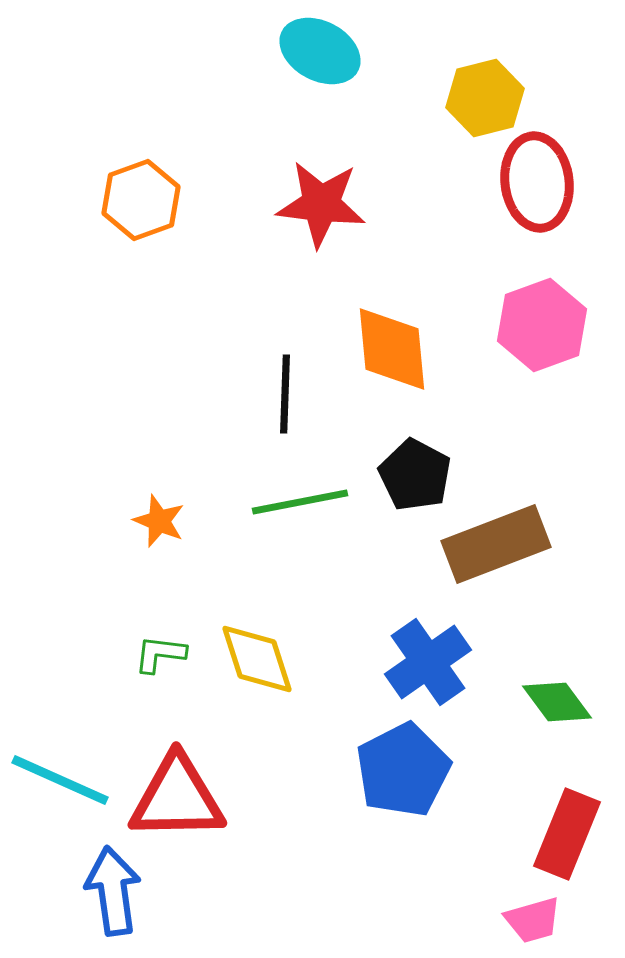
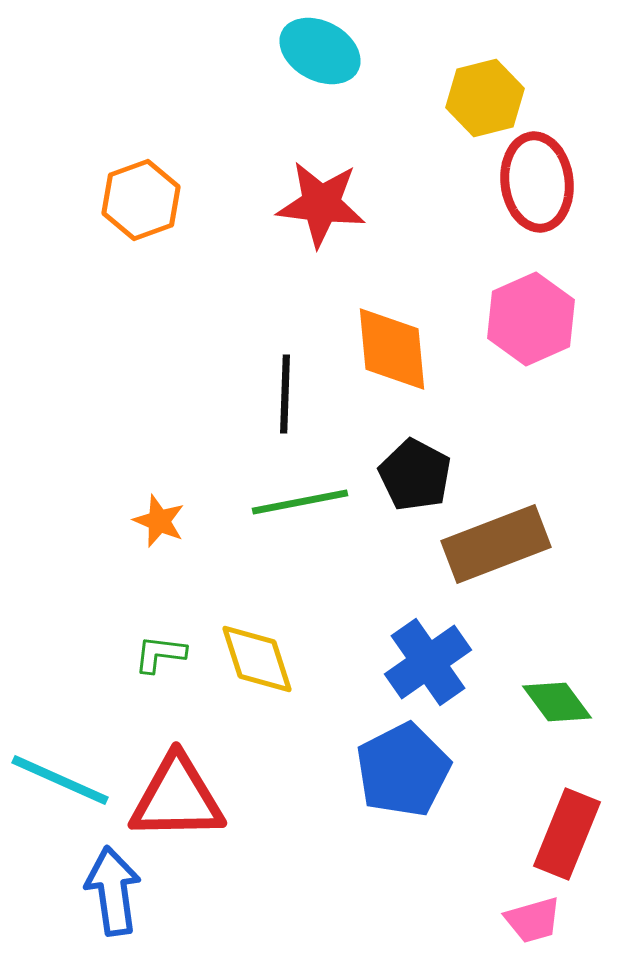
pink hexagon: moved 11 px left, 6 px up; rotated 4 degrees counterclockwise
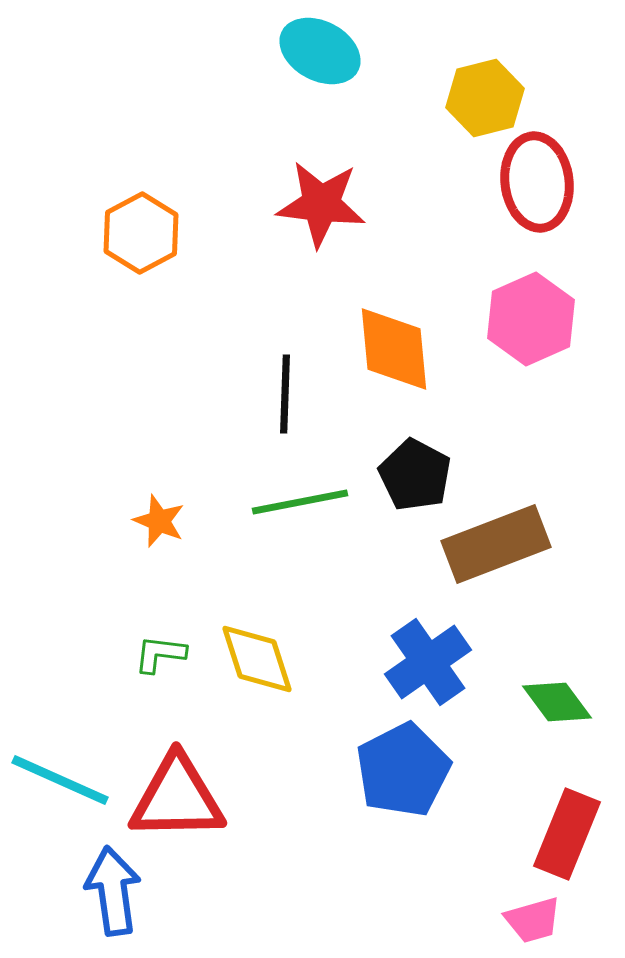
orange hexagon: moved 33 px down; rotated 8 degrees counterclockwise
orange diamond: moved 2 px right
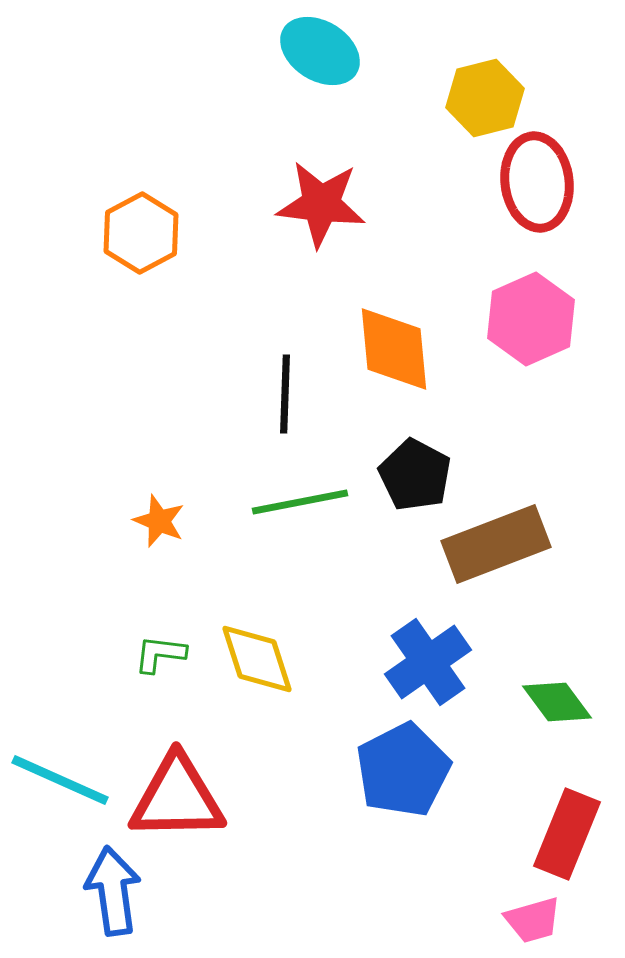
cyan ellipse: rotated 4 degrees clockwise
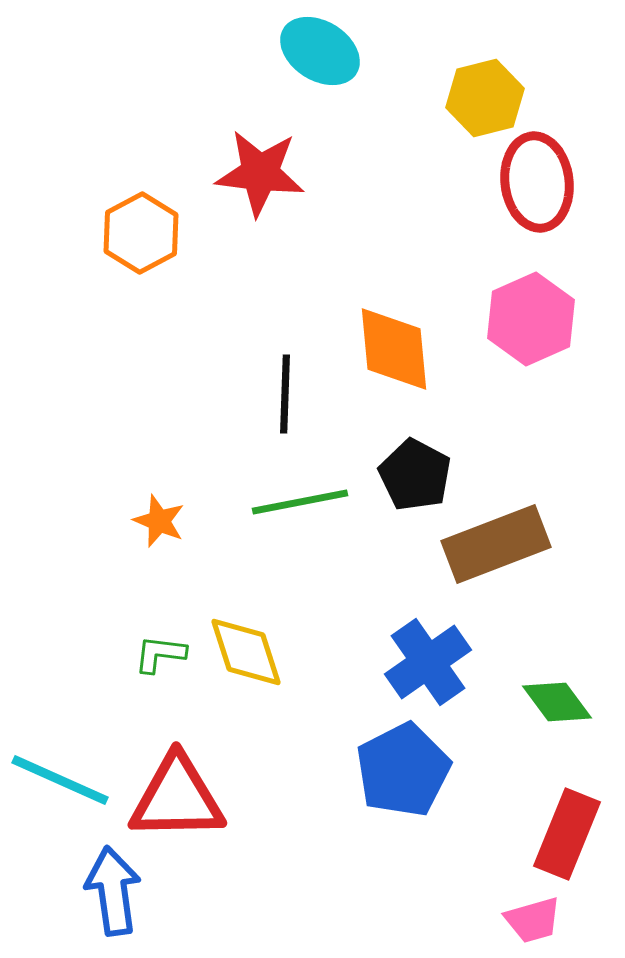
red star: moved 61 px left, 31 px up
yellow diamond: moved 11 px left, 7 px up
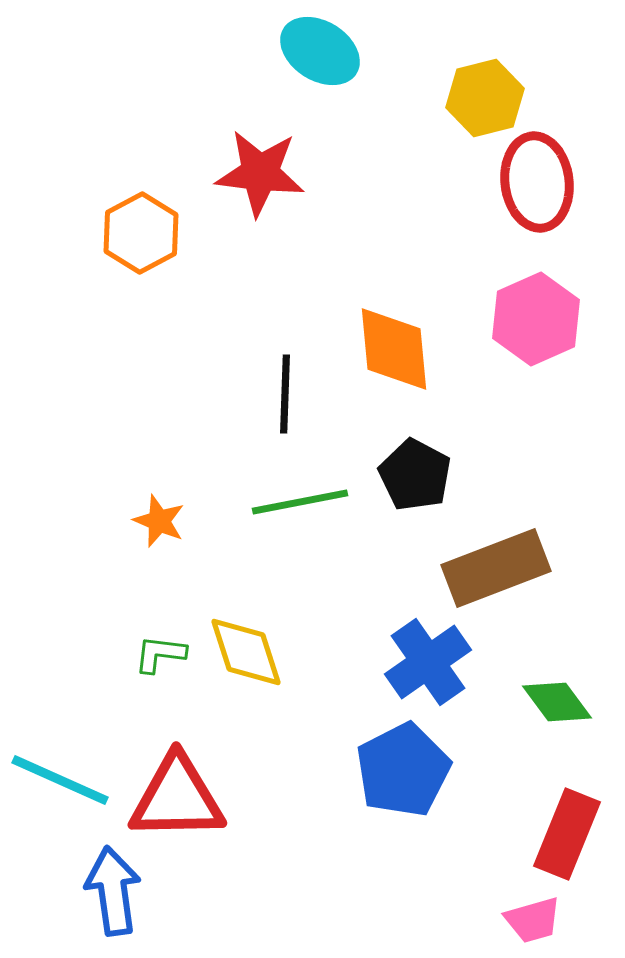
pink hexagon: moved 5 px right
brown rectangle: moved 24 px down
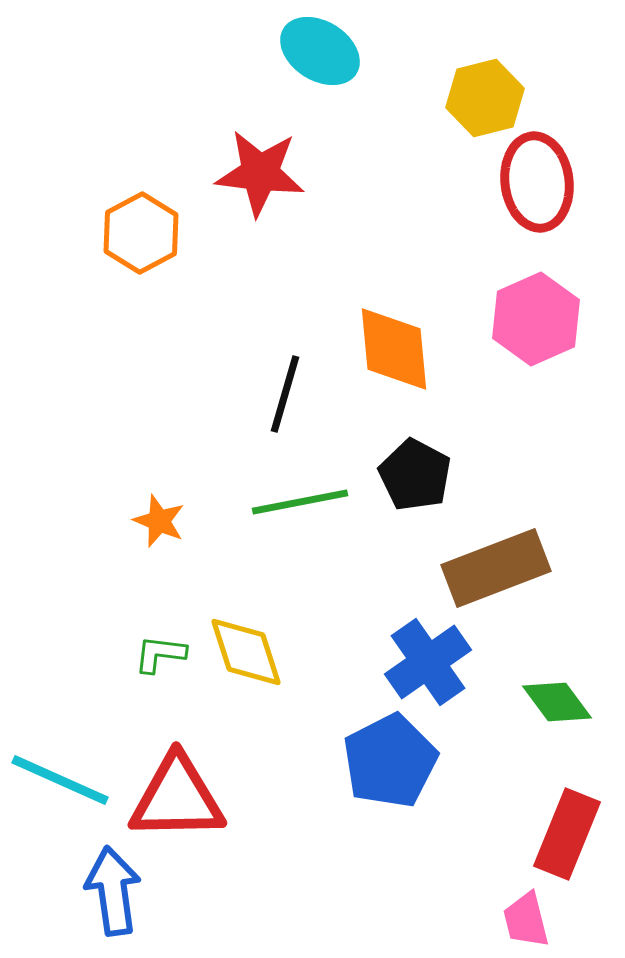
black line: rotated 14 degrees clockwise
blue pentagon: moved 13 px left, 9 px up
pink trapezoid: moved 7 px left; rotated 92 degrees clockwise
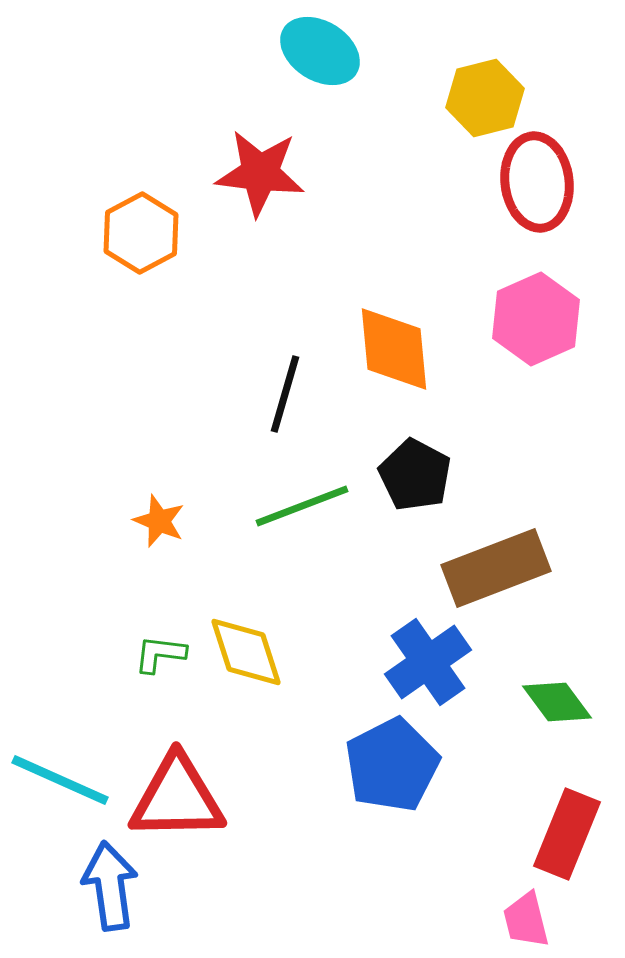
green line: moved 2 px right, 4 px down; rotated 10 degrees counterclockwise
blue pentagon: moved 2 px right, 4 px down
blue arrow: moved 3 px left, 5 px up
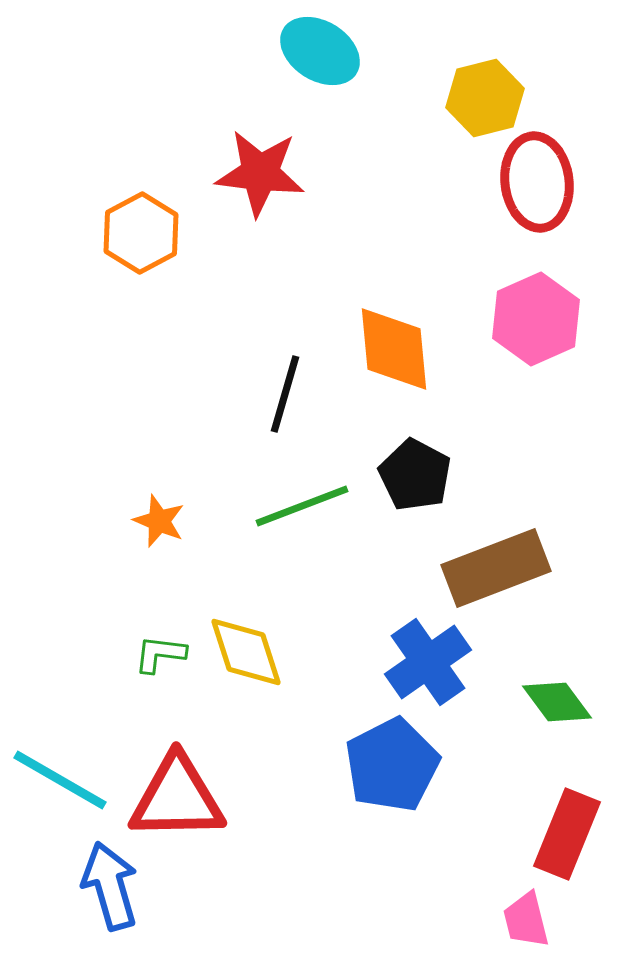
cyan line: rotated 6 degrees clockwise
blue arrow: rotated 8 degrees counterclockwise
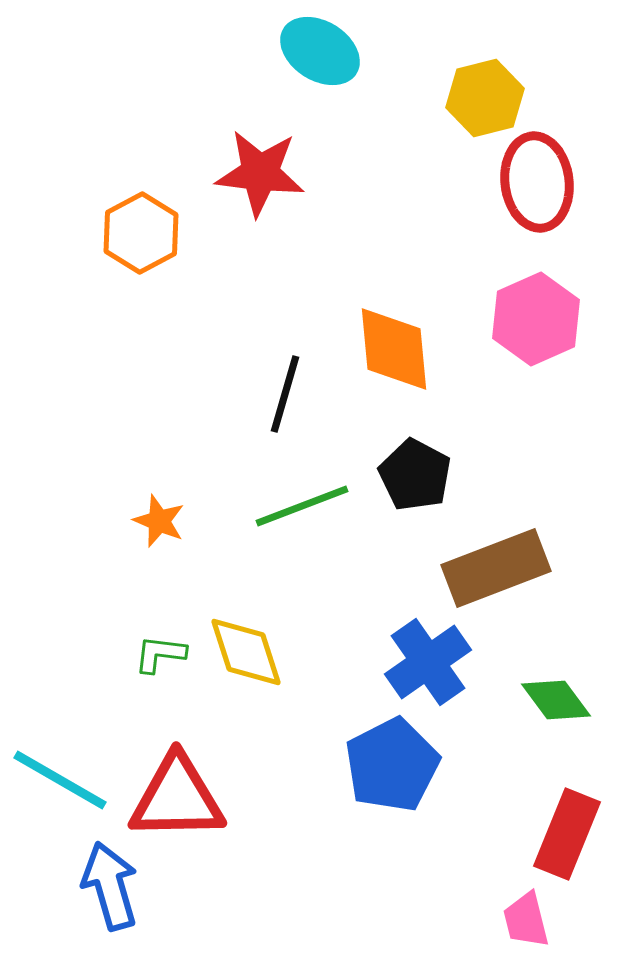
green diamond: moved 1 px left, 2 px up
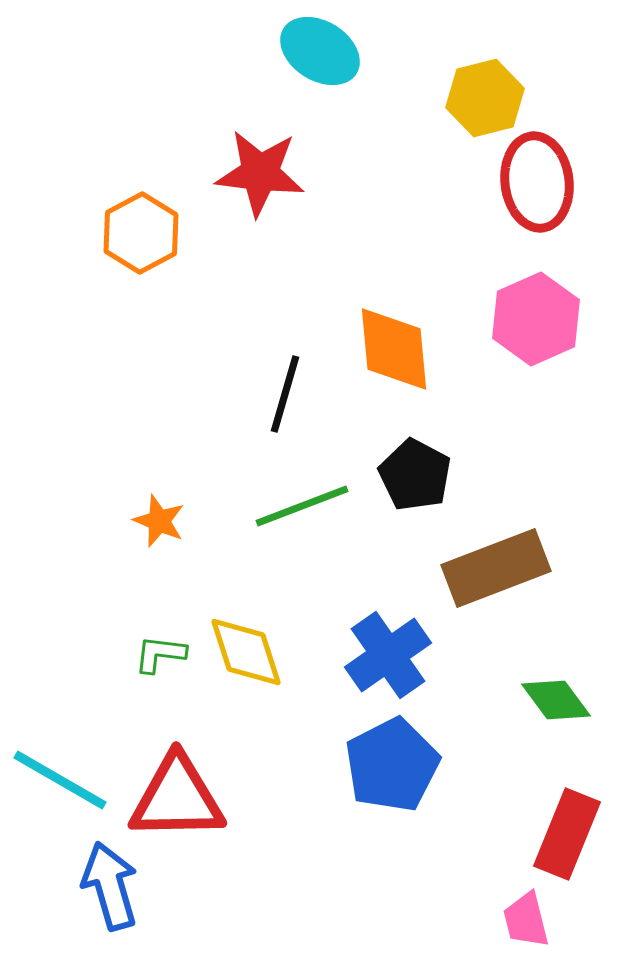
blue cross: moved 40 px left, 7 px up
